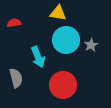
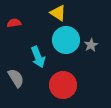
yellow triangle: rotated 24 degrees clockwise
gray semicircle: rotated 18 degrees counterclockwise
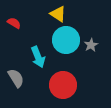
yellow triangle: moved 1 px down
red semicircle: rotated 40 degrees clockwise
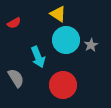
red semicircle: rotated 120 degrees clockwise
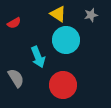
gray star: moved 30 px up; rotated 16 degrees clockwise
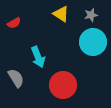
yellow triangle: moved 3 px right
cyan circle: moved 27 px right, 2 px down
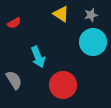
gray semicircle: moved 2 px left, 2 px down
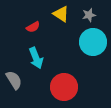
gray star: moved 2 px left
red semicircle: moved 19 px right, 4 px down
cyan arrow: moved 2 px left, 1 px down
red circle: moved 1 px right, 2 px down
